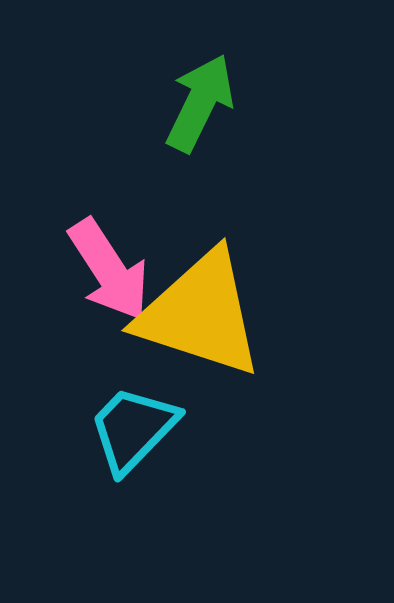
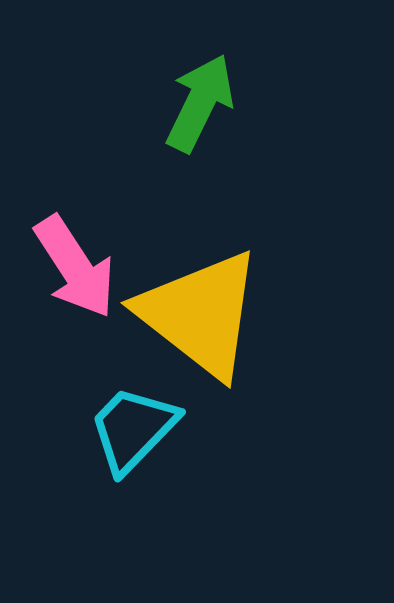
pink arrow: moved 34 px left, 3 px up
yellow triangle: rotated 20 degrees clockwise
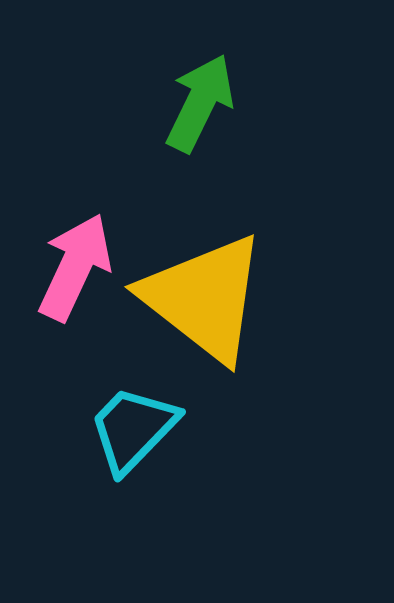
pink arrow: rotated 122 degrees counterclockwise
yellow triangle: moved 4 px right, 16 px up
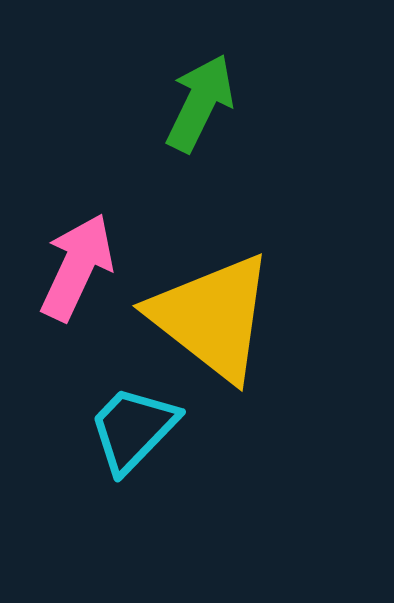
pink arrow: moved 2 px right
yellow triangle: moved 8 px right, 19 px down
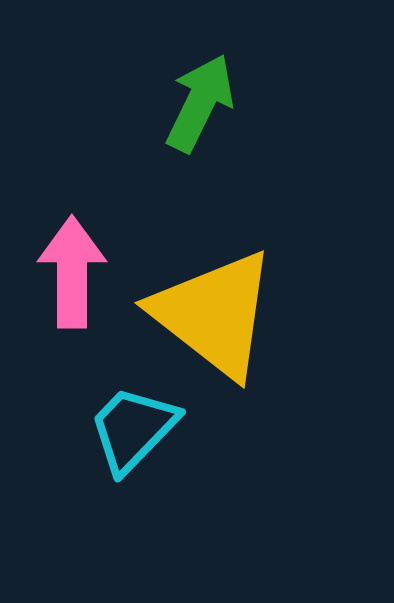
pink arrow: moved 5 px left, 5 px down; rotated 25 degrees counterclockwise
yellow triangle: moved 2 px right, 3 px up
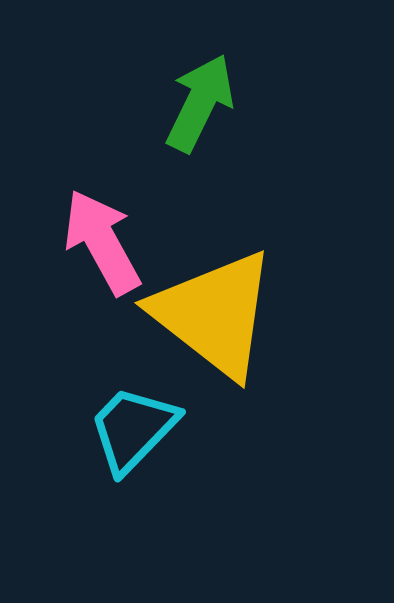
pink arrow: moved 30 px right, 30 px up; rotated 29 degrees counterclockwise
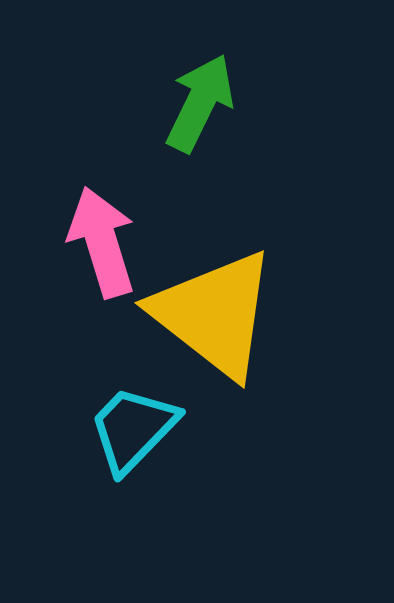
pink arrow: rotated 12 degrees clockwise
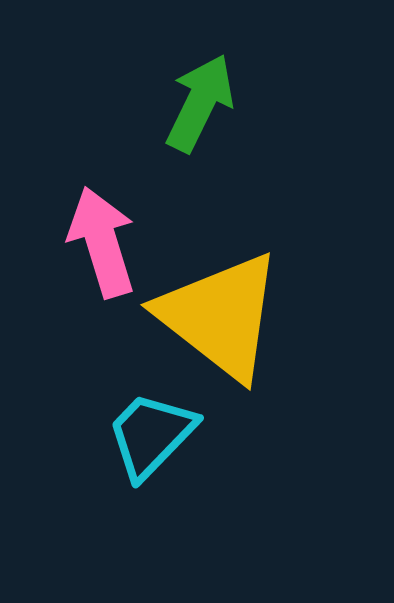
yellow triangle: moved 6 px right, 2 px down
cyan trapezoid: moved 18 px right, 6 px down
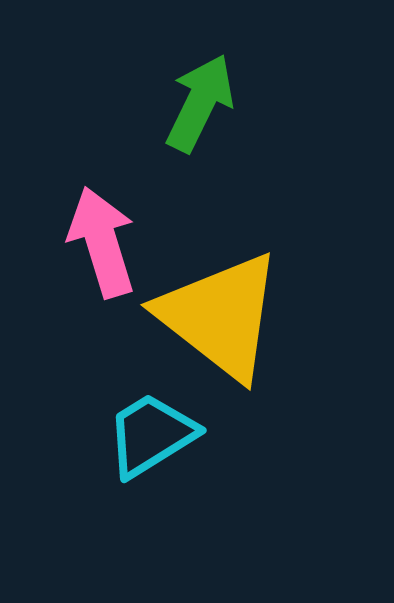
cyan trapezoid: rotated 14 degrees clockwise
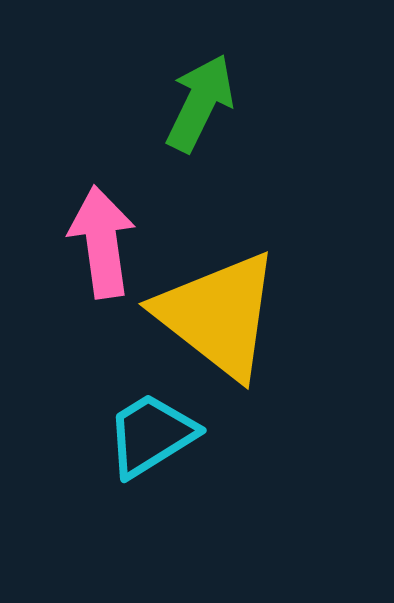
pink arrow: rotated 9 degrees clockwise
yellow triangle: moved 2 px left, 1 px up
